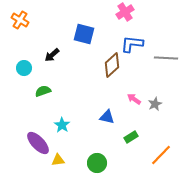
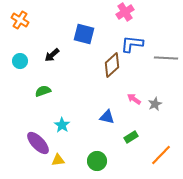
cyan circle: moved 4 px left, 7 px up
green circle: moved 2 px up
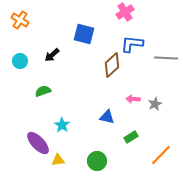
pink arrow: moved 1 px left; rotated 32 degrees counterclockwise
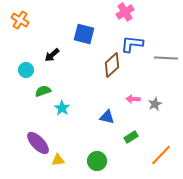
cyan circle: moved 6 px right, 9 px down
cyan star: moved 17 px up
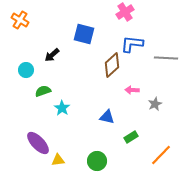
pink arrow: moved 1 px left, 9 px up
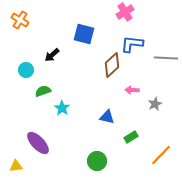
yellow triangle: moved 42 px left, 6 px down
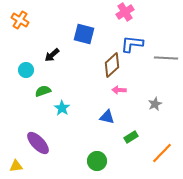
pink arrow: moved 13 px left
orange line: moved 1 px right, 2 px up
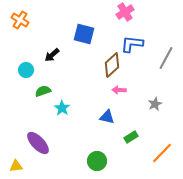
gray line: rotated 65 degrees counterclockwise
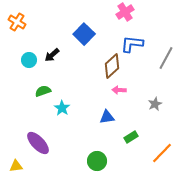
orange cross: moved 3 px left, 2 px down
blue square: rotated 30 degrees clockwise
brown diamond: moved 1 px down
cyan circle: moved 3 px right, 10 px up
blue triangle: rotated 21 degrees counterclockwise
